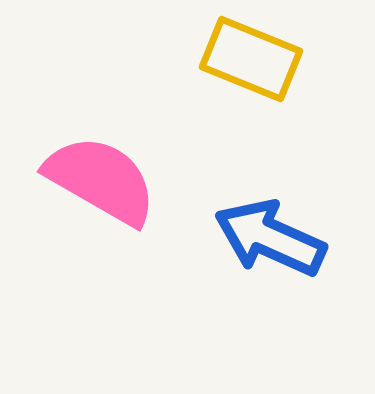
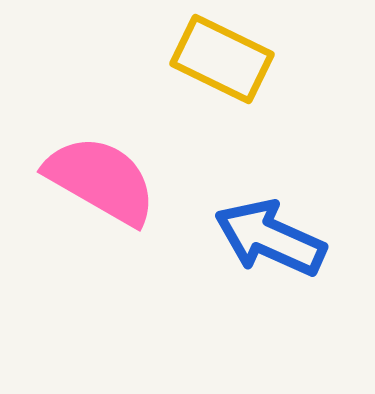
yellow rectangle: moved 29 px left; rotated 4 degrees clockwise
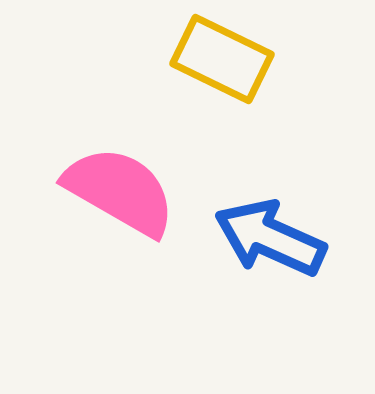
pink semicircle: moved 19 px right, 11 px down
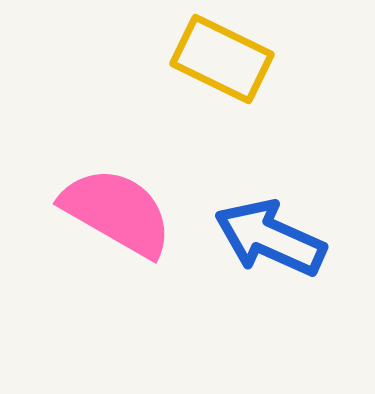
pink semicircle: moved 3 px left, 21 px down
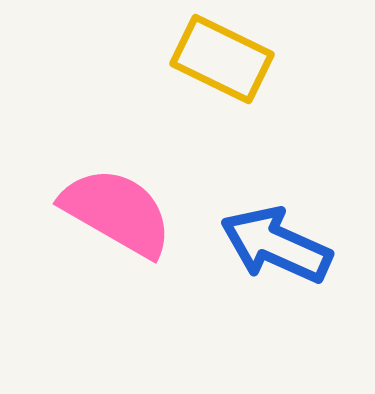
blue arrow: moved 6 px right, 7 px down
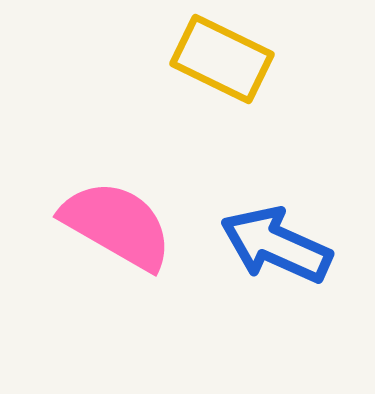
pink semicircle: moved 13 px down
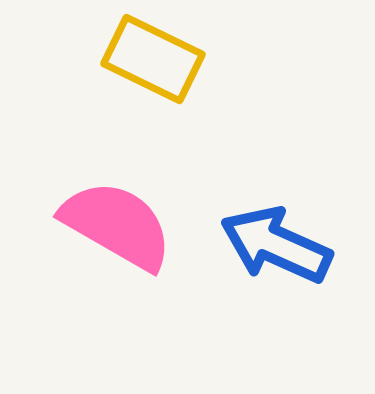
yellow rectangle: moved 69 px left
